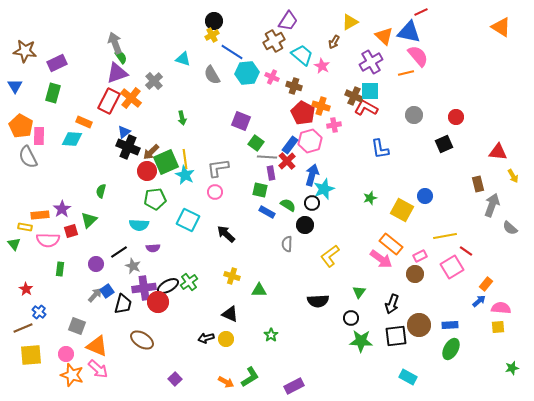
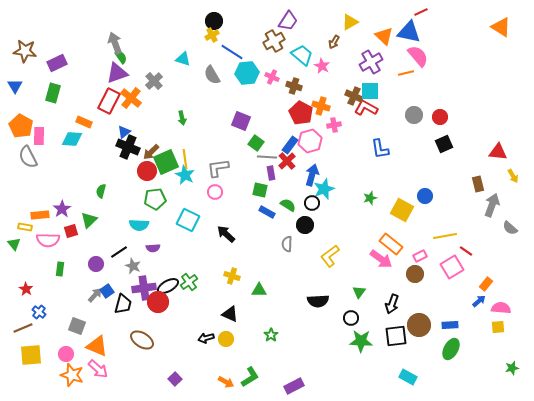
red pentagon at (303, 113): moved 2 px left
red circle at (456, 117): moved 16 px left
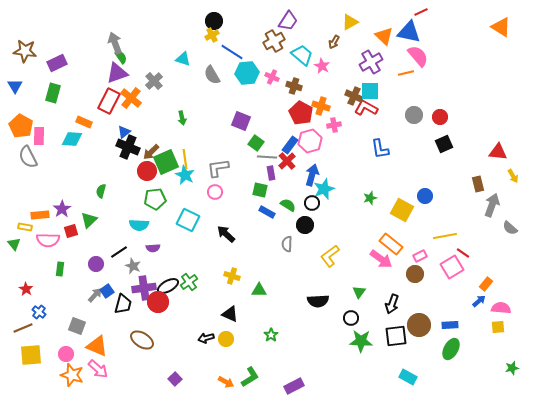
red line at (466, 251): moved 3 px left, 2 px down
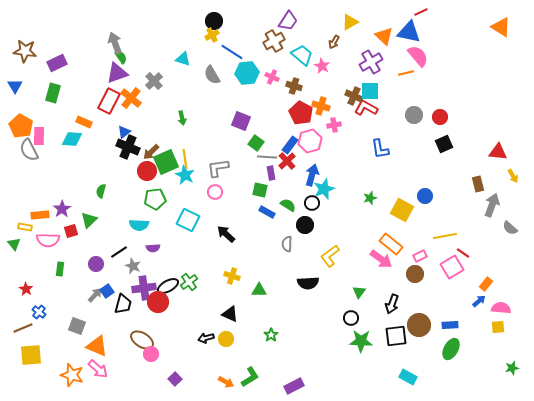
gray semicircle at (28, 157): moved 1 px right, 7 px up
black semicircle at (318, 301): moved 10 px left, 18 px up
pink circle at (66, 354): moved 85 px right
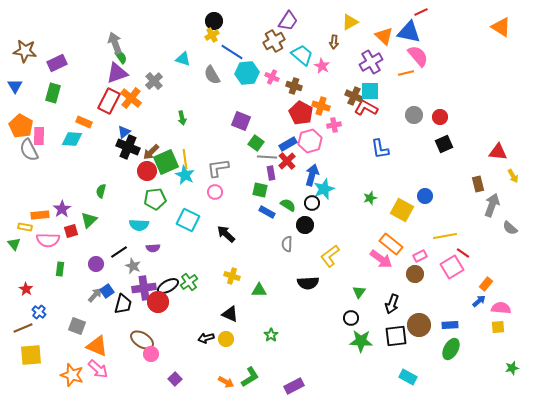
brown arrow at (334, 42): rotated 24 degrees counterclockwise
blue rectangle at (290, 145): moved 2 px left, 1 px up; rotated 24 degrees clockwise
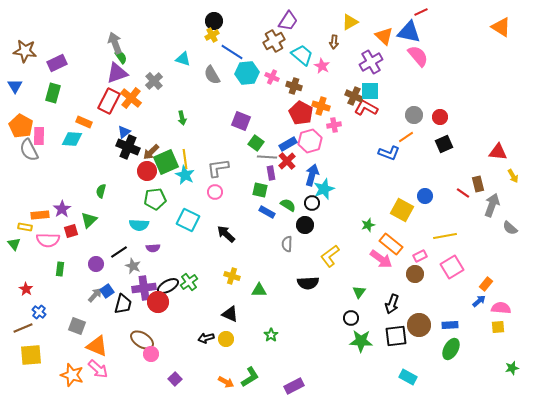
orange line at (406, 73): moved 64 px down; rotated 21 degrees counterclockwise
blue L-shape at (380, 149): moved 9 px right, 4 px down; rotated 60 degrees counterclockwise
green star at (370, 198): moved 2 px left, 27 px down
red line at (463, 253): moved 60 px up
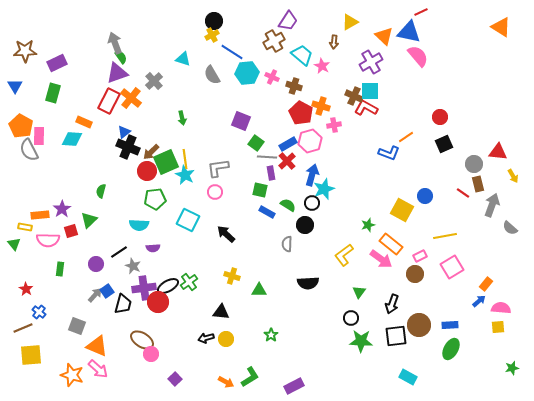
brown star at (25, 51): rotated 10 degrees counterclockwise
gray circle at (414, 115): moved 60 px right, 49 px down
yellow L-shape at (330, 256): moved 14 px right, 1 px up
black triangle at (230, 314): moved 9 px left, 2 px up; rotated 18 degrees counterclockwise
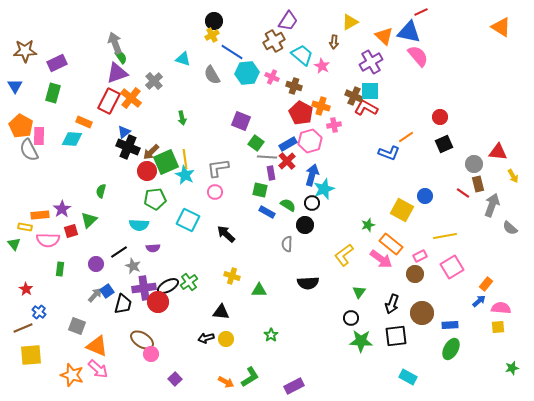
brown circle at (419, 325): moved 3 px right, 12 px up
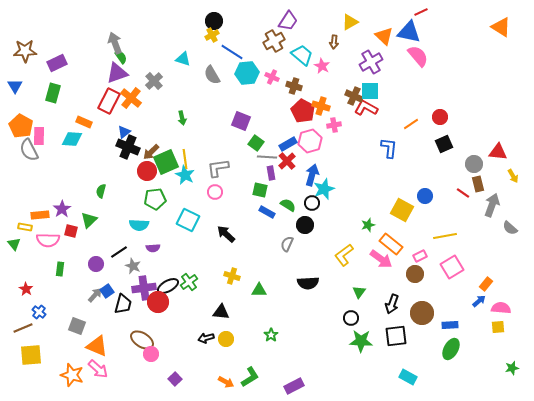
red pentagon at (301, 113): moved 2 px right, 2 px up
orange line at (406, 137): moved 5 px right, 13 px up
blue L-shape at (389, 153): moved 5 px up; rotated 105 degrees counterclockwise
red square at (71, 231): rotated 32 degrees clockwise
gray semicircle at (287, 244): rotated 21 degrees clockwise
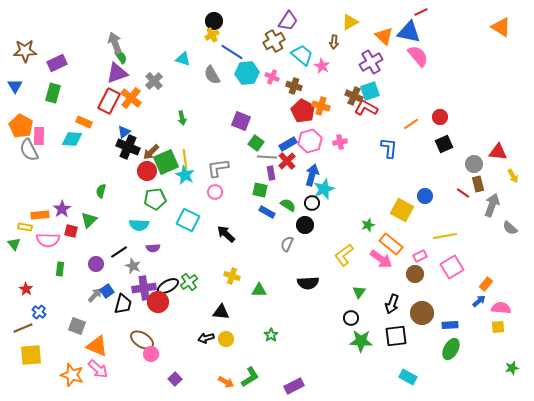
cyan square at (370, 91): rotated 18 degrees counterclockwise
pink cross at (334, 125): moved 6 px right, 17 px down
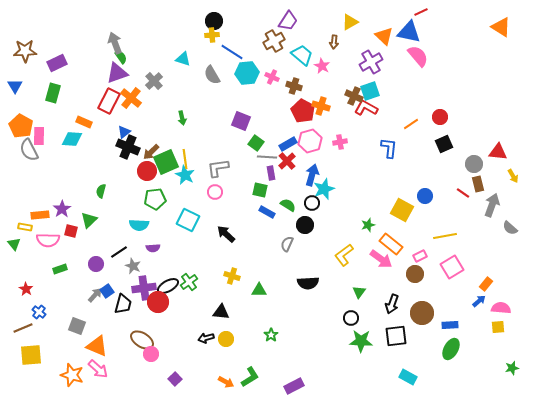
yellow cross at (212, 35): rotated 24 degrees clockwise
green rectangle at (60, 269): rotated 64 degrees clockwise
